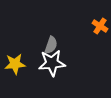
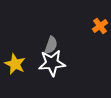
orange cross: rotated 21 degrees clockwise
yellow star: rotated 30 degrees clockwise
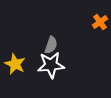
orange cross: moved 4 px up
white star: moved 1 px left, 2 px down
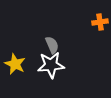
orange cross: rotated 28 degrees clockwise
gray semicircle: moved 1 px right; rotated 42 degrees counterclockwise
